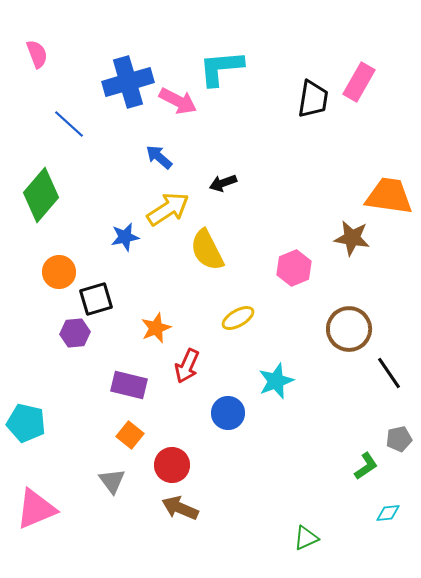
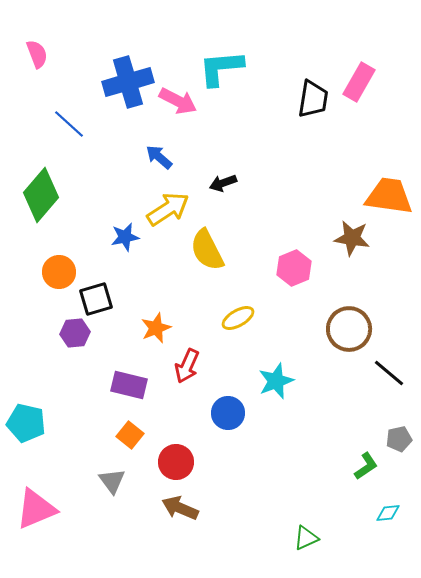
black line: rotated 16 degrees counterclockwise
red circle: moved 4 px right, 3 px up
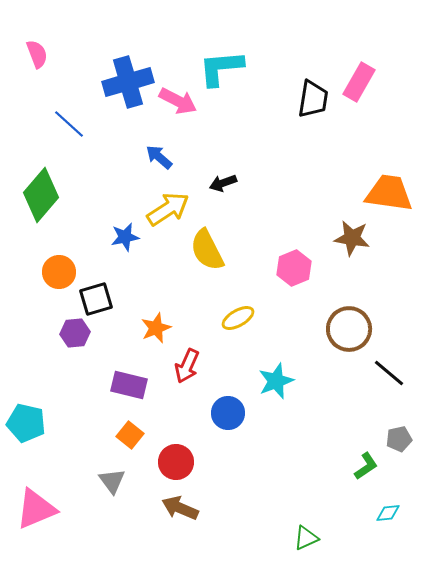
orange trapezoid: moved 3 px up
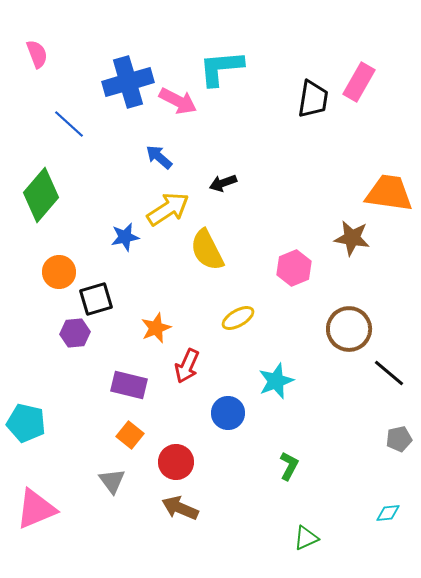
green L-shape: moved 77 px left; rotated 28 degrees counterclockwise
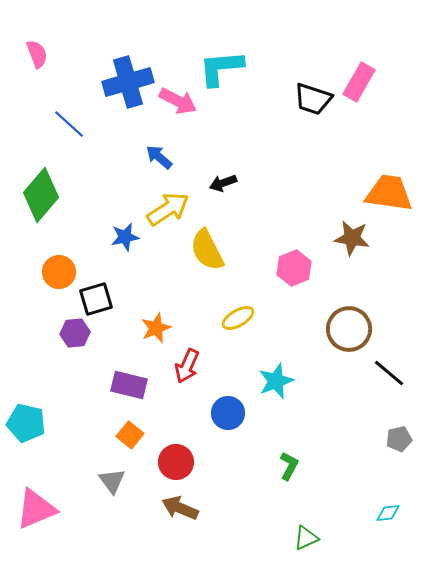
black trapezoid: rotated 99 degrees clockwise
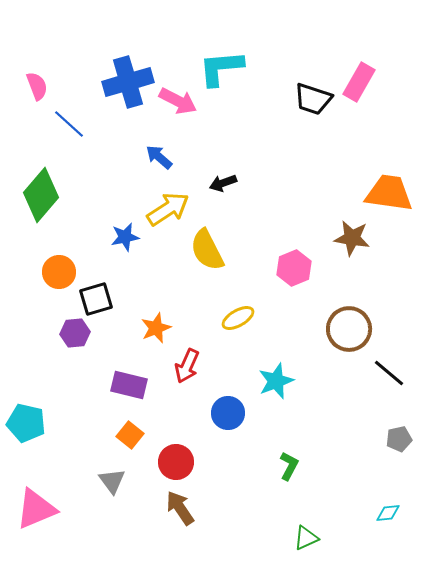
pink semicircle: moved 32 px down
brown arrow: rotated 33 degrees clockwise
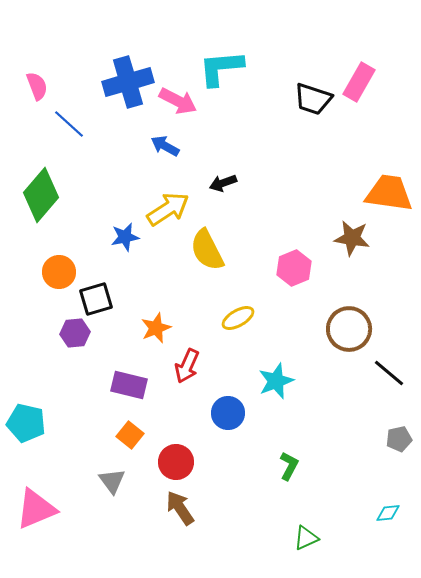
blue arrow: moved 6 px right, 11 px up; rotated 12 degrees counterclockwise
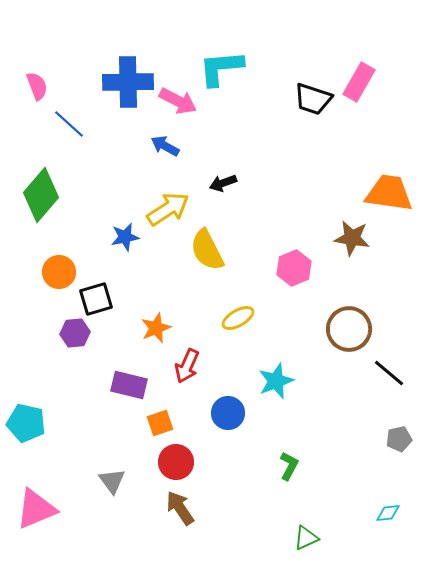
blue cross: rotated 15 degrees clockwise
orange square: moved 30 px right, 12 px up; rotated 32 degrees clockwise
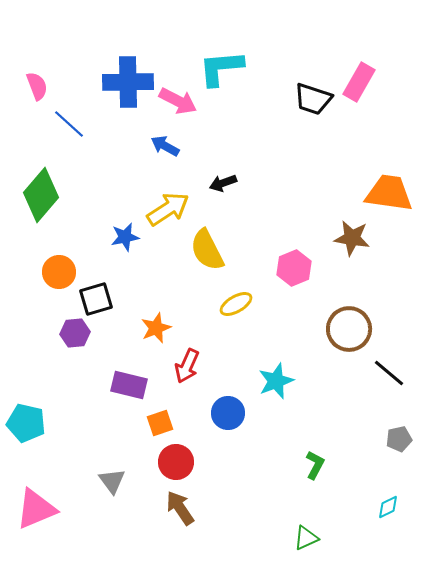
yellow ellipse: moved 2 px left, 14 px up
green L-shape: moved 26 px right, 1 px up
cyan diamond: moved 6 px up; rotated 20 degrees counterclockwise
